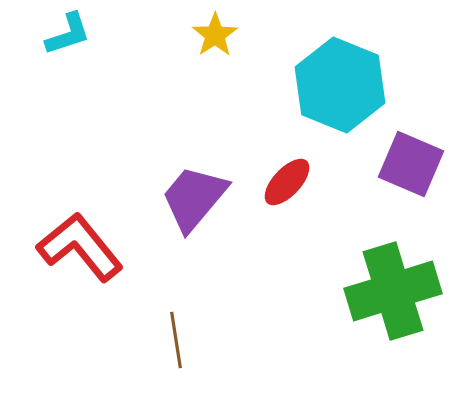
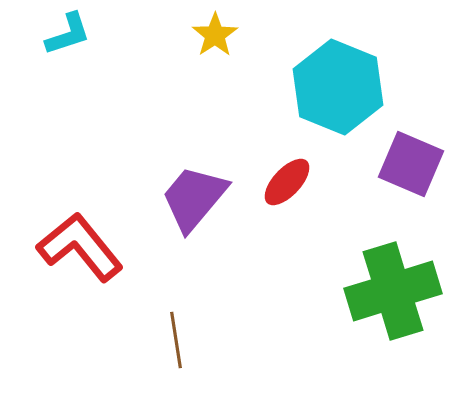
cyan hexagon: moved 2 px left, 2 px down
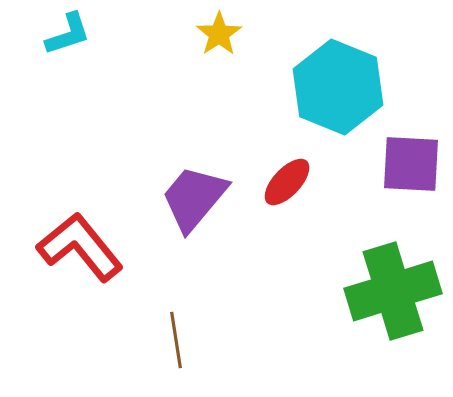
yellow star: moved 4 px right, 1 px up
purple square: rotated 20 degrees counterclockwise
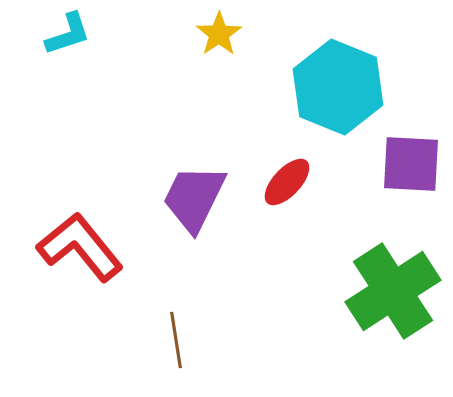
purple trapezoid: rotated 14 degrees counterclockwise
green cross: rotated 16 degrees counterclockwise
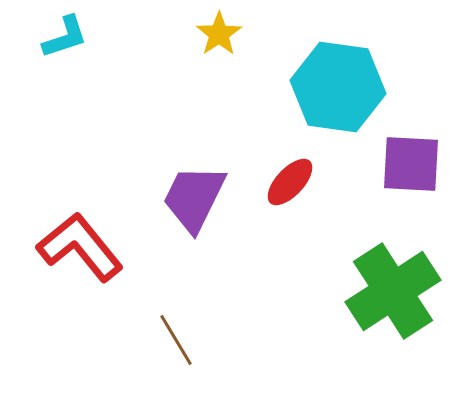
cyan L-shape: moved 3 px left, 3 px down
cyan hexagon: rotated 14 degrees counterclockwise
red ellipse: moved 3 px right
brown line: rotated 22 degrees counterclockwise
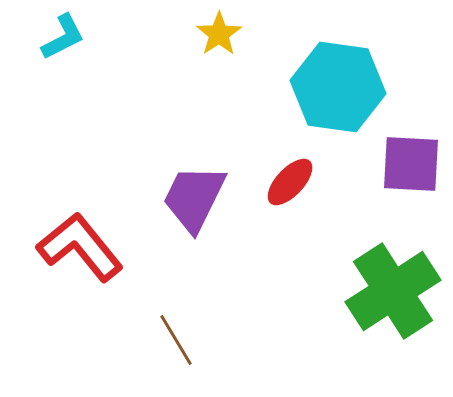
cyan L-shape: moved 2 px left; rotated 9 degrees counterclockwise
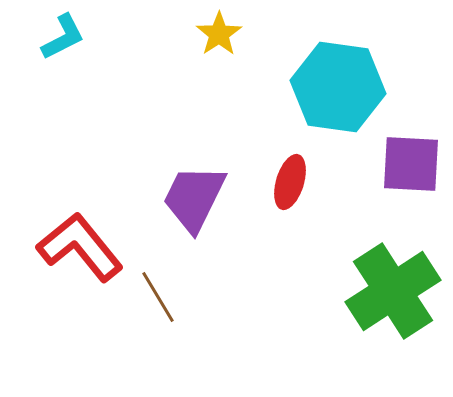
red ellipse: rotated 26 degrees counterclockwise
brown line: moved 18 px left, 43 px up
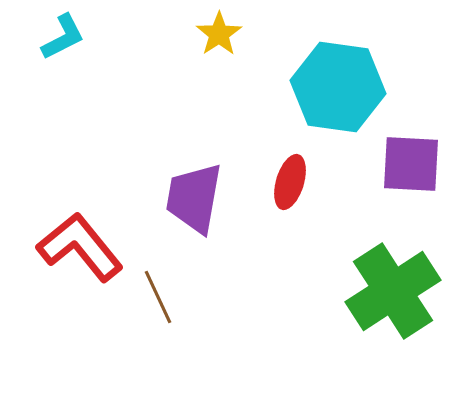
purple trapezoid: rotated 16 degrees counterclockwise
brown line: rotated 6 degrees clockwise
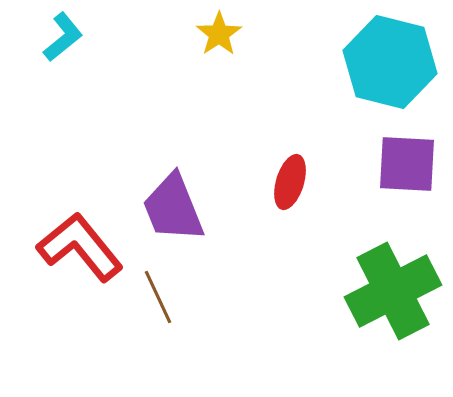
cyan L-shape: rotated 12 degrees counterclockwise
cyan hexagon: moved 52 px right, 25 px up; rotated 6 degrees clockwise
purple square: moved 4 px left
purple trapezoid: moved 21 px left, 10 px down; rotated 32 degrees counterclockwise
green cross: rotated 6 degrees clockwise
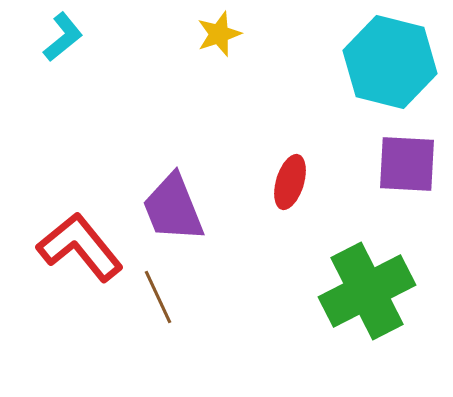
yellow star: rotated 15 degrees clockwise
green cross: moved 26 px left
